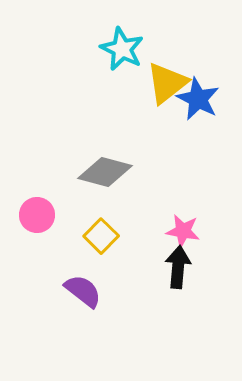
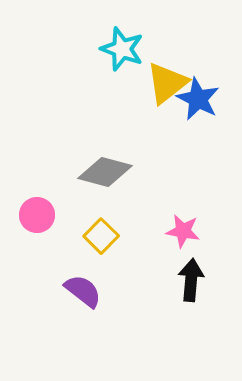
cyan star: rotated 6 degrees counterclockwise
black arrow: moved 13 px right, 13 px down
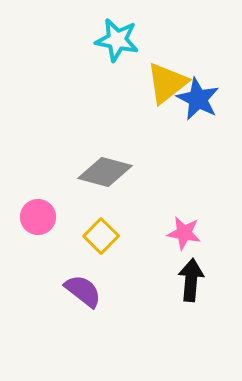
cyan star: moved 5 px left, 9 px up; rotated 9 degrees counterclockwise
pink circle: moved 1 px right, 2 px down
pink star: moved 1 px right, 2 px down
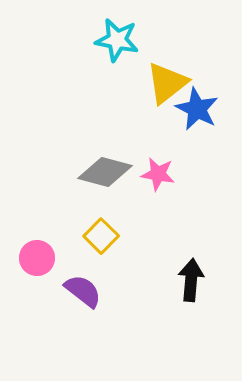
blue star: moved 1 px left, 10 px down
pink circle: moved 1 px left, 41 px down
pink star: moved 26 px left, 59 px up
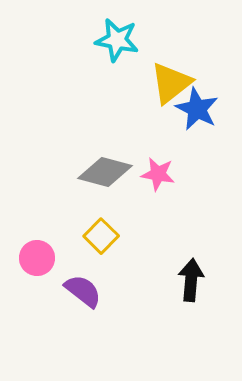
yellow triangle: moved 4 px right
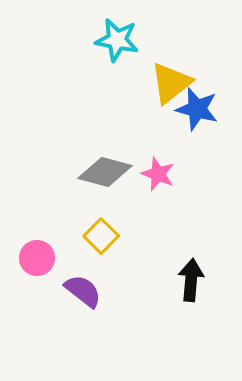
blue star: rotated 12 degrees counterclockwise
pink star: rotated 12 degrees clockwise
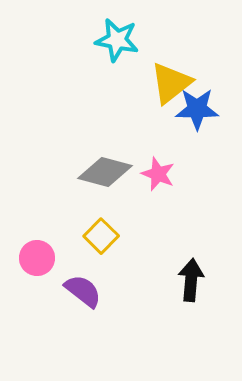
blue star: rotated 15 degrees counterclockwise
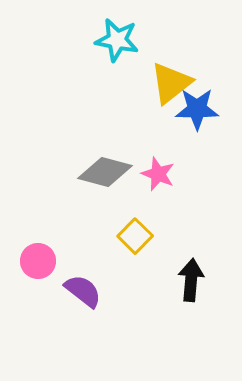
yellow square: moved 34 px right
pink circle: moved 1 px right, 3 px down
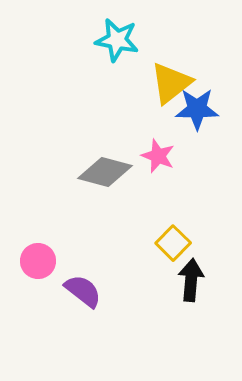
pink star: moved 18 px up
yellow square: moved 38 px right, 7 px down
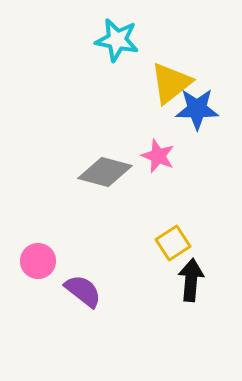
yellow square: rotated 12 degrees clockwise
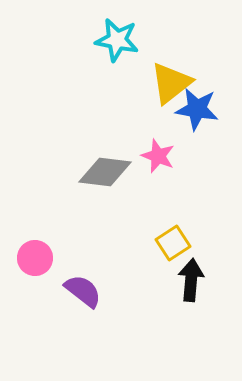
blue star: rotated 9 degrees clockwise
gray diamond: rotated 8 degrees counterclockwise
pink circle: moved 3 px left, 3 px up
